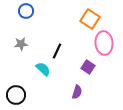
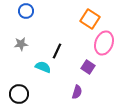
pink ellipse: rotated 25 degrees clockwise
cyan semicircle: moved 2 px up; rotated 21 degrees counterclockwise
black circle: moved 3 px right, 1 px up
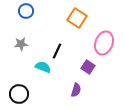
orange square: moved 13 px left, 1 px up
purple semicircle: moved 1 px left, 2 px up
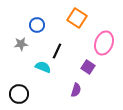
blue circle: moved 11 px right, 14 px down
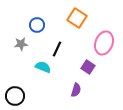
black line: moved 2 px up
black circle: moved 4 px left, 2 px down
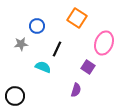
blue circle: moved 1 px down
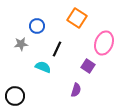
purple square: moved 1 px up
